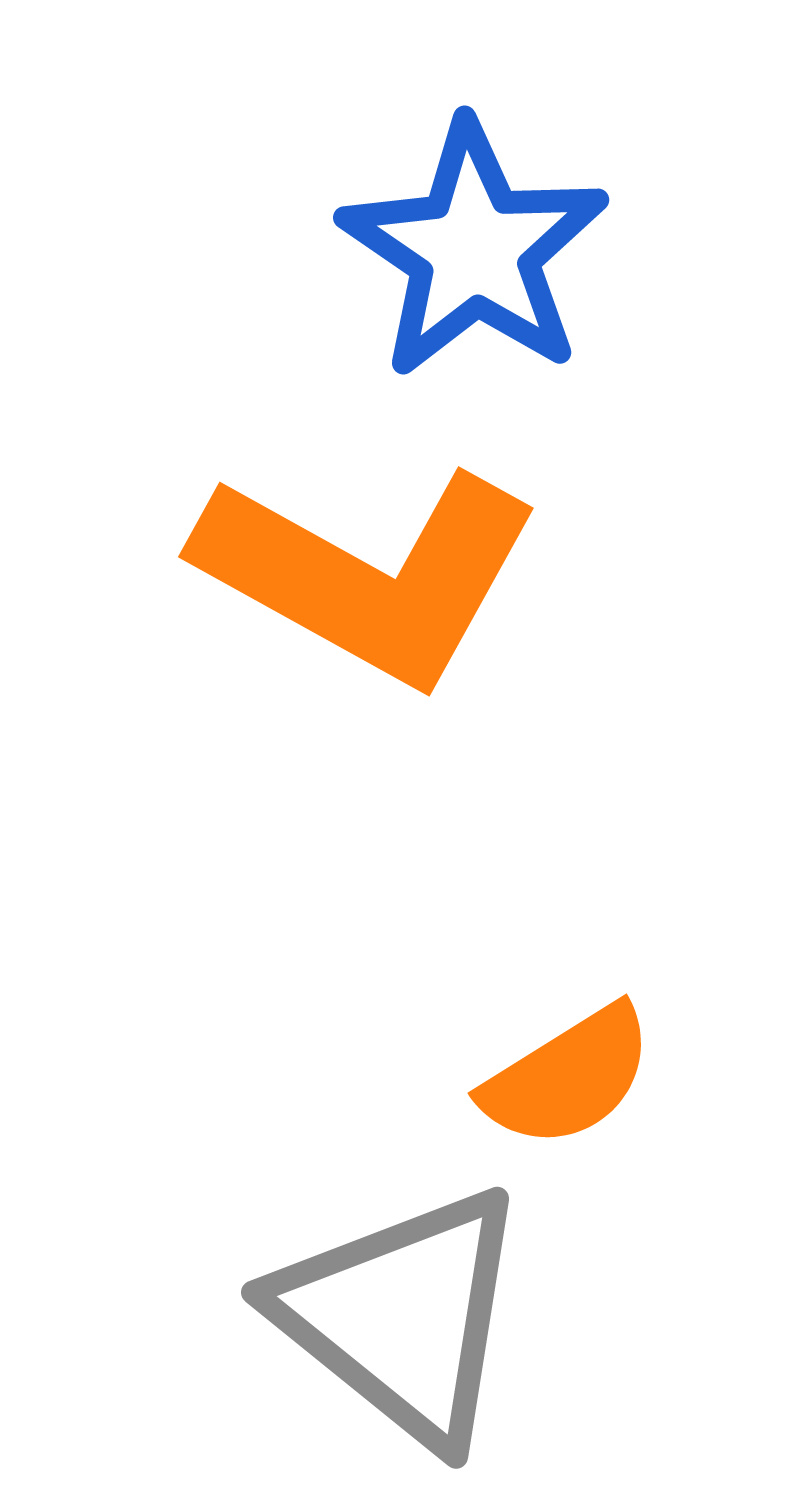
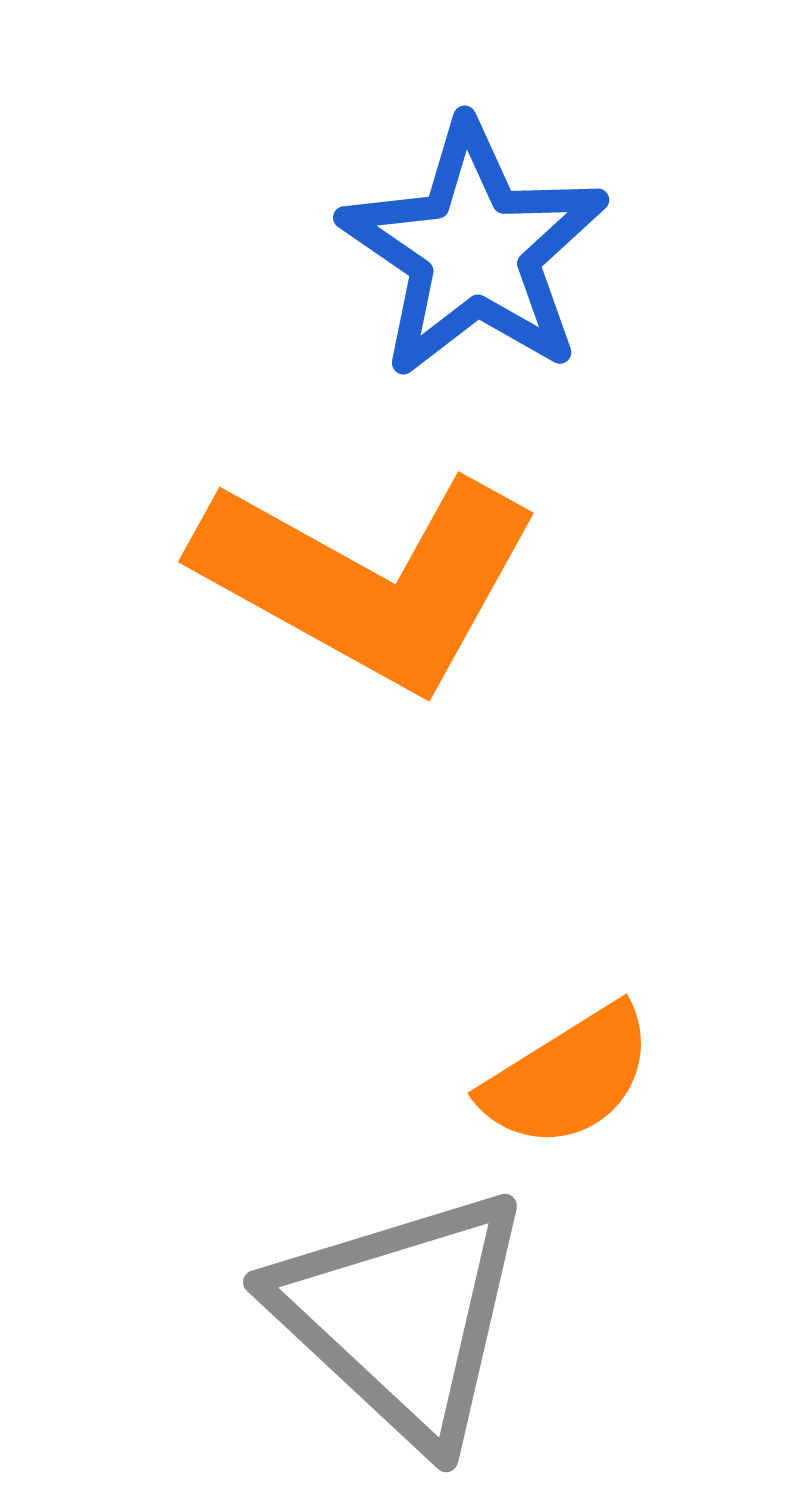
orange L-shape: moved 5 px down
gray triangle: rotated 4 degrees clockwise
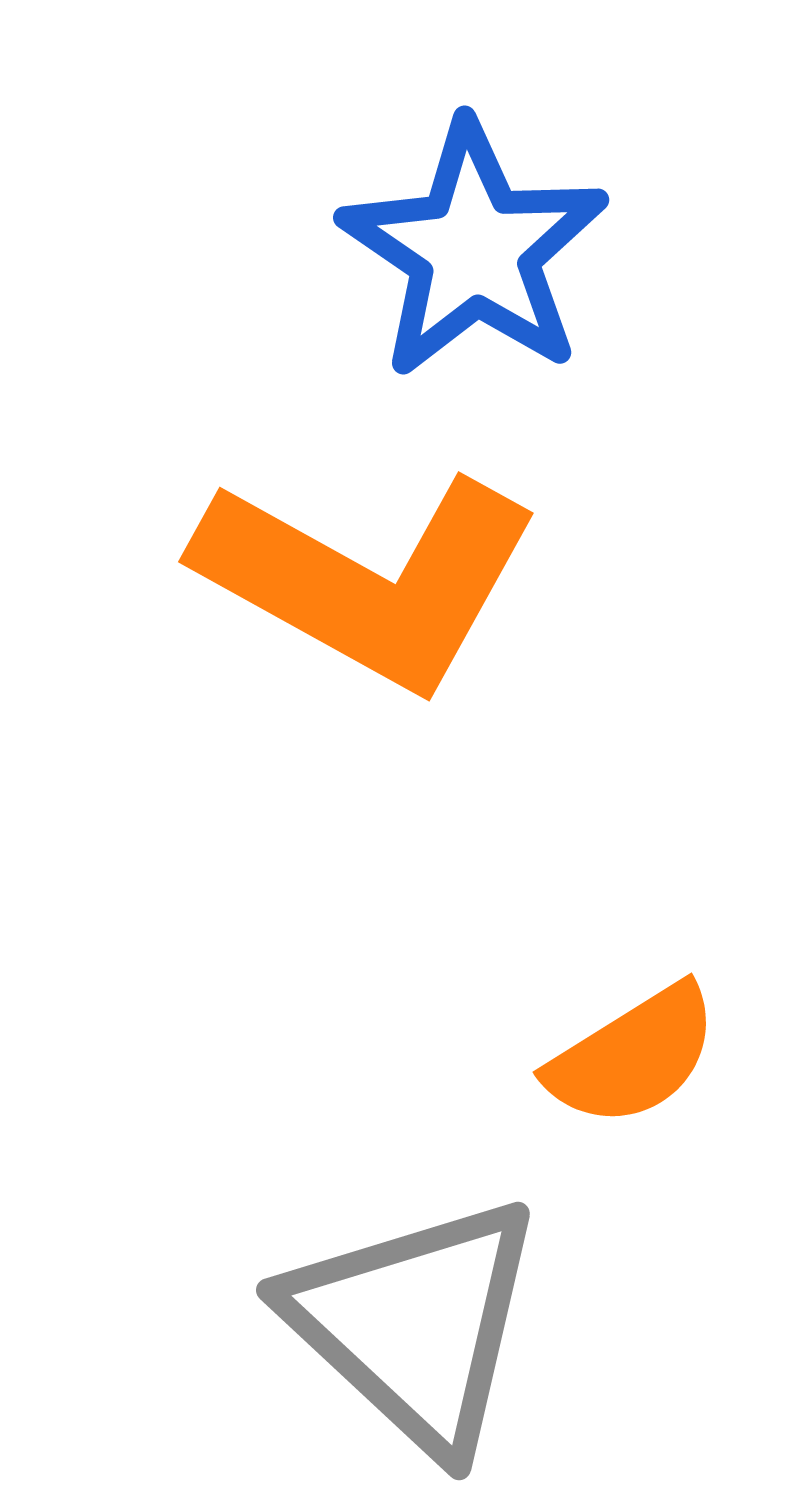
orange semicircle: moved 65 px right, 21 px up
gray triangle: moved 13 px right, 8 px down
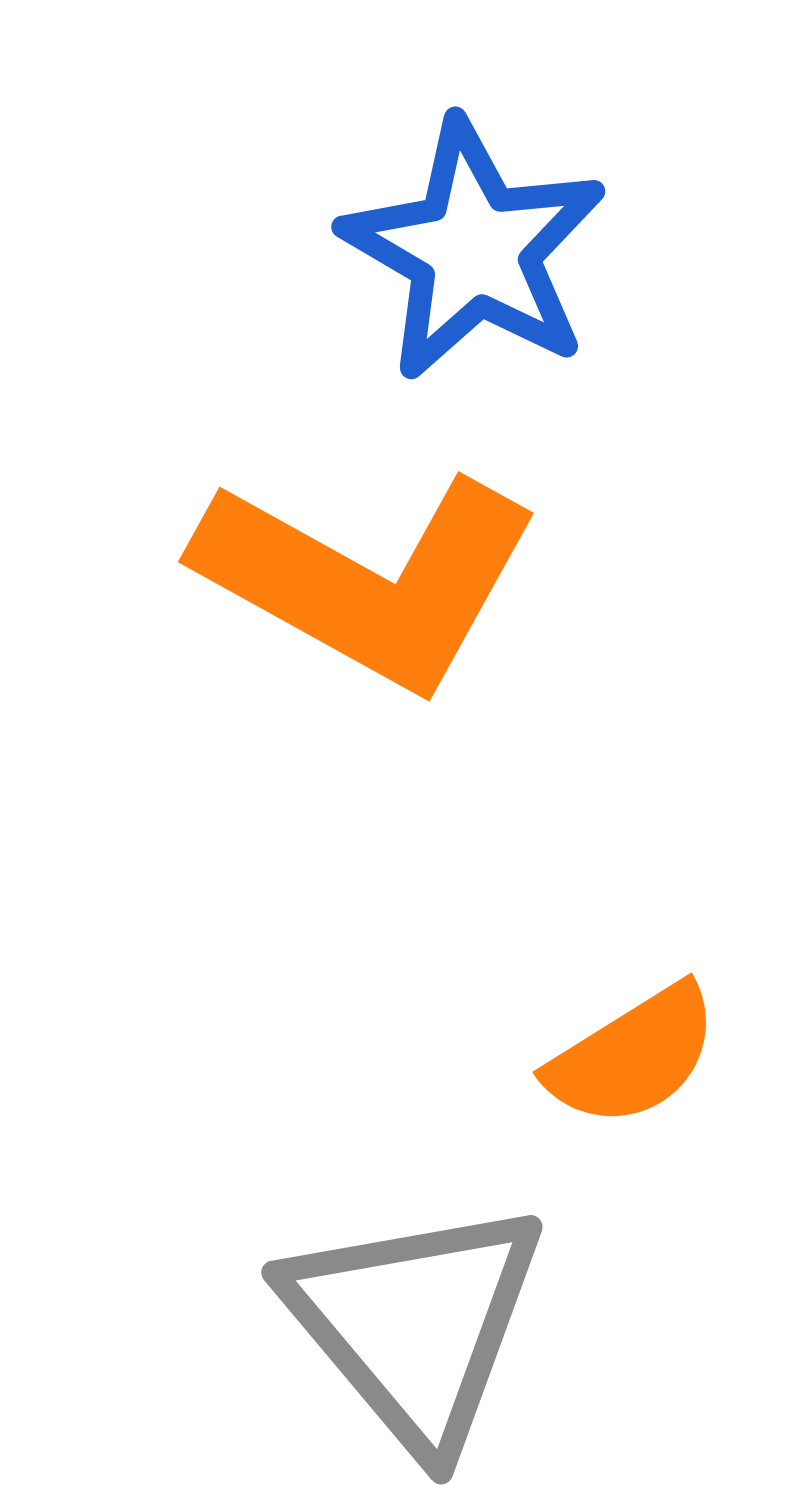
blue star: rotated 4 degrees counterclockwise
gray triangle: rotated 7 degrees clockwise
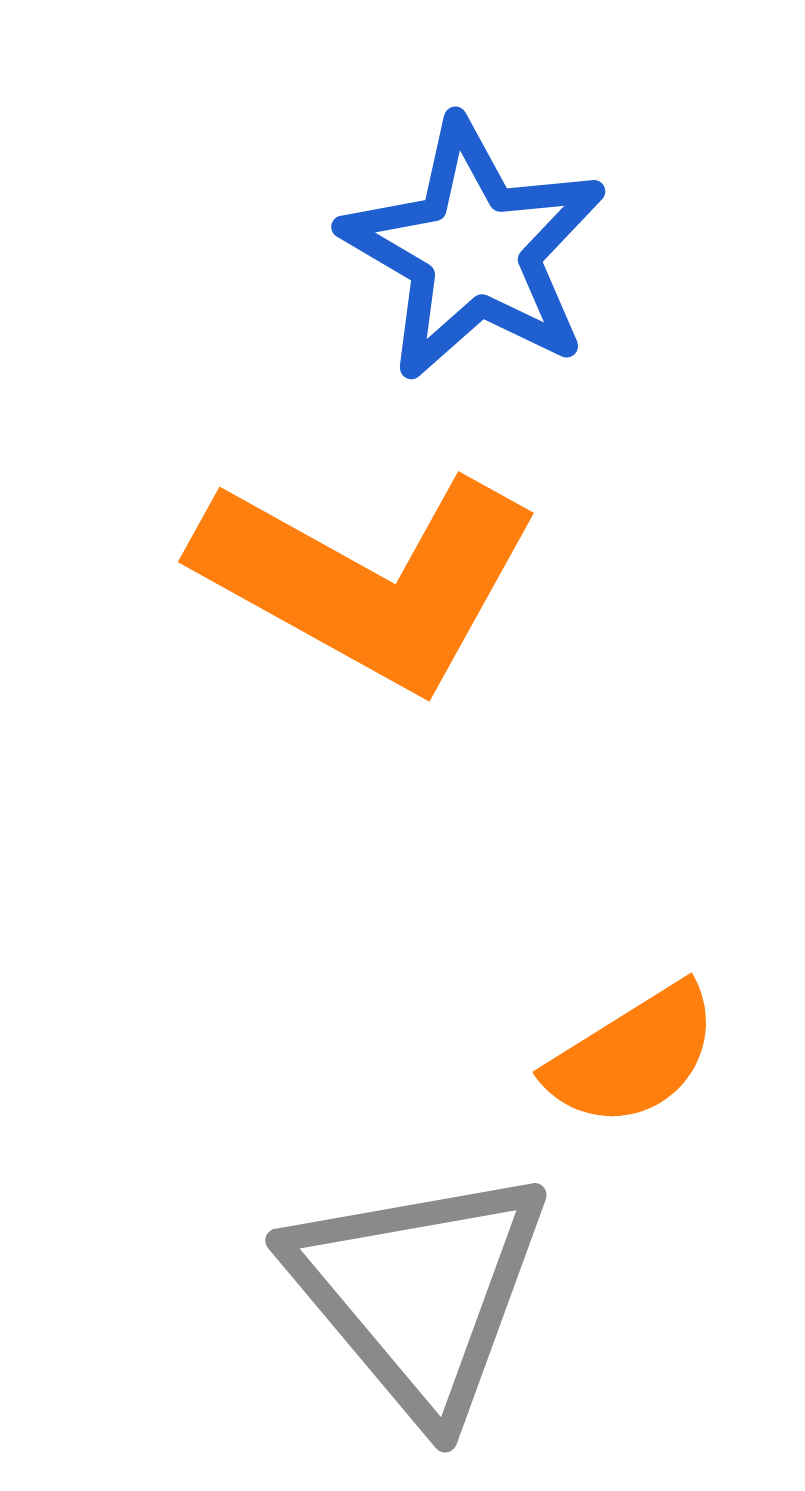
gray triangle: moved 4 px right, 32 px up
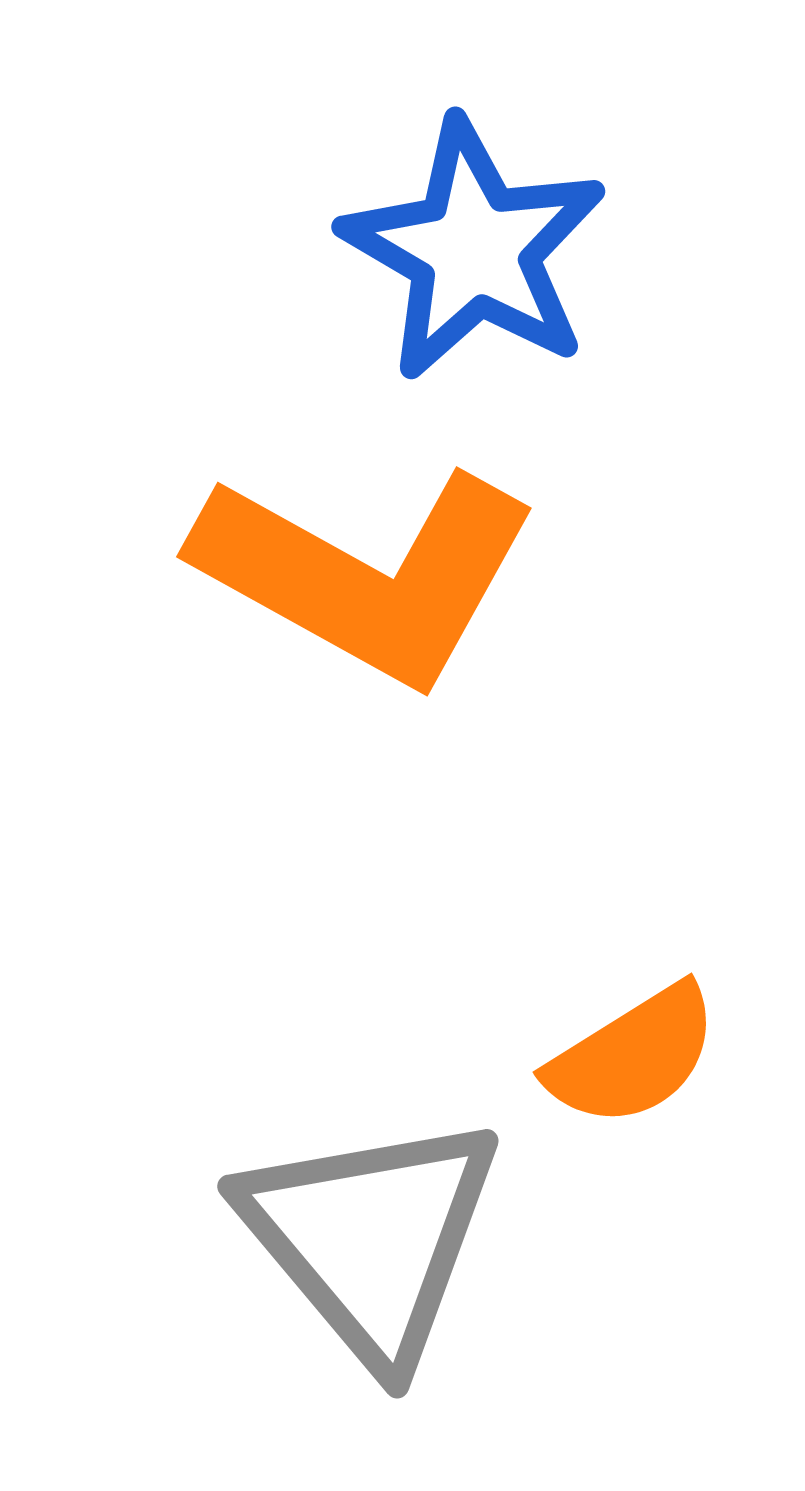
orange L-shape: moved 2 px left, 5 px up
gray triangle: moved 48 px left, 54 px up
